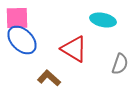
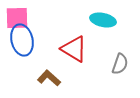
blue ellipse: rotated 32 degrees clockwise
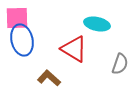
cyan ellipse: moved 6 px left, 4 px down
